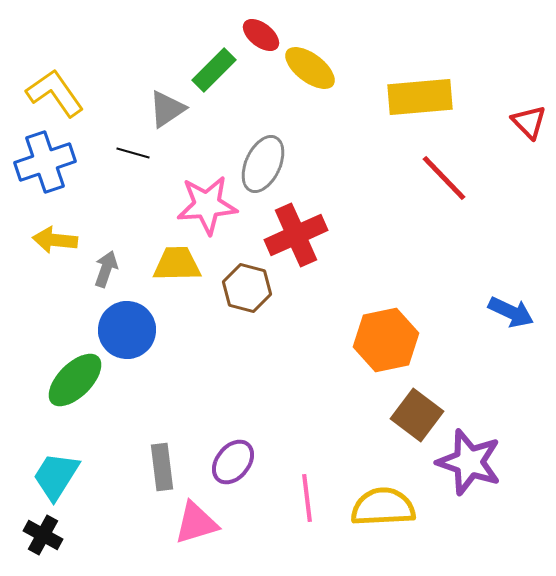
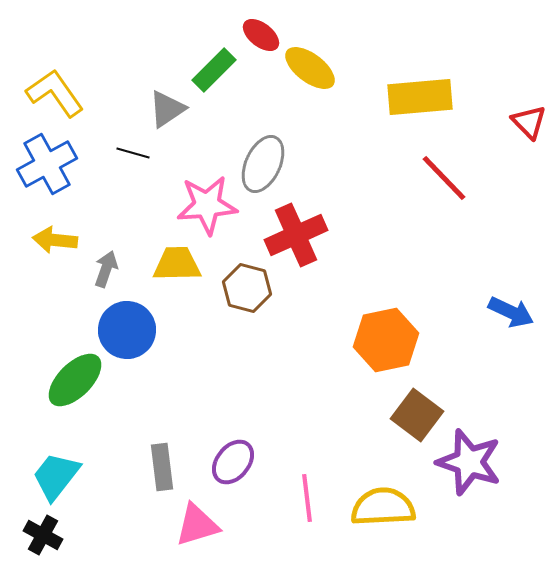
blue cross: moved 2 px right, 2 px down; rotated 10 degrees counterclockwise
cyan trapezoid: rotated 6 degrees clockwise
pink triangle: moved 1 px right, 2 px down
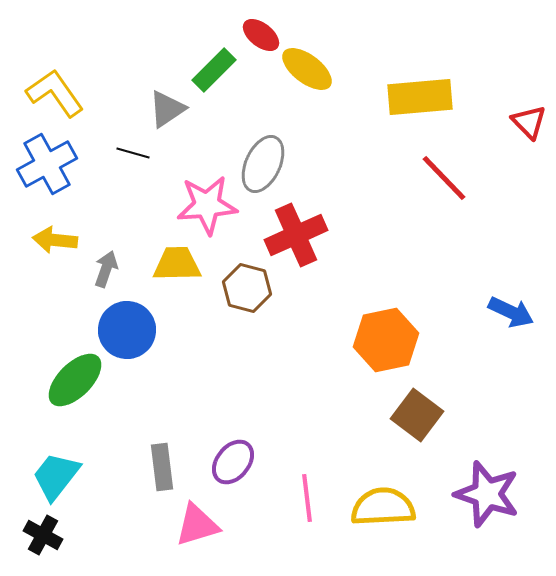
yellow ellipse: moved 3 px left, 1 px down
purple star: moved 18 px right, 32 px down
